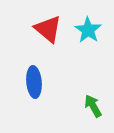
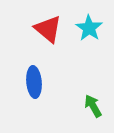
cyan star: moved 1 px right, 2 px up
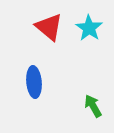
red triangle: moved 1 px right, 2 px up
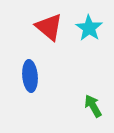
blue ellipse: moved 4 px left, 6 px up
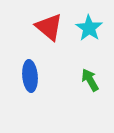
green arrow: moved 3 px left, 26 px up
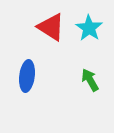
red triangle: moved 2 px right; rotated 8 degrees counterclockwise
blue ellipse: moved 3 px left; rotated 12 degrees clockwise
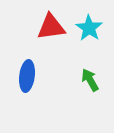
red triangle: rotated 40 degrees counterclockwise
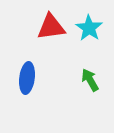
blue ellipse: moved 2 px down
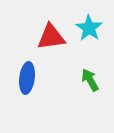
red triangle: moved 10 px down
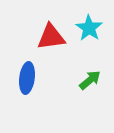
green arrow: rotated 80 degrees clockwise
